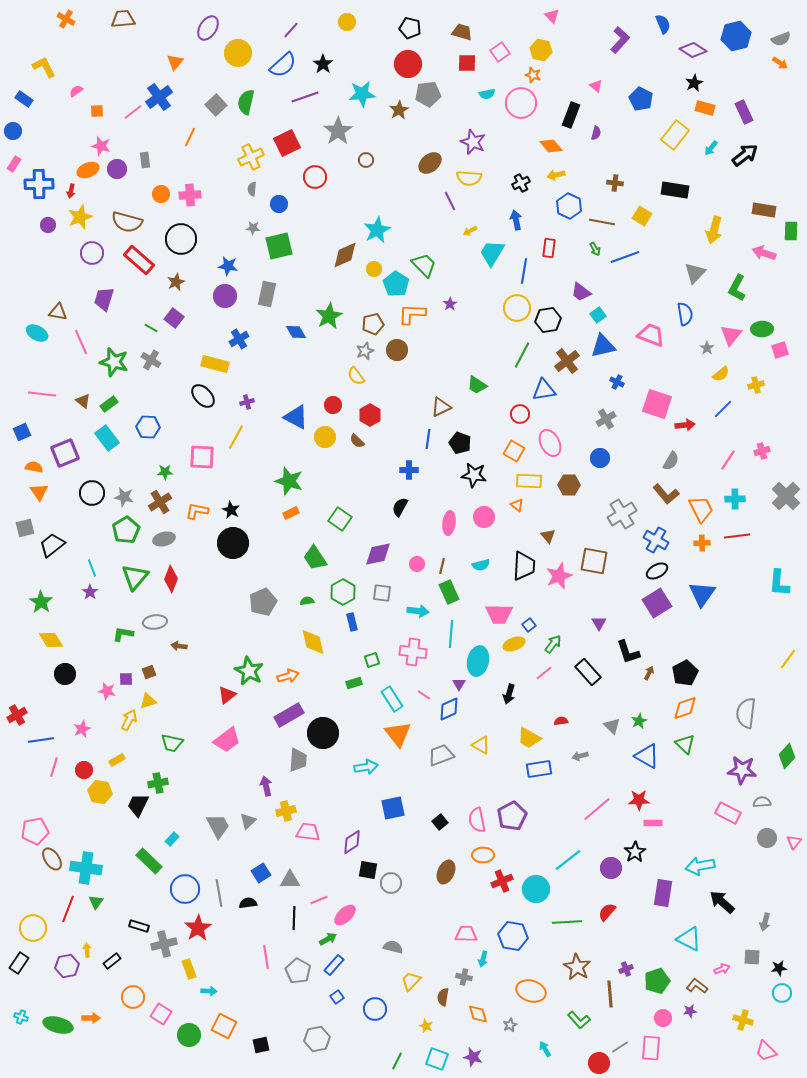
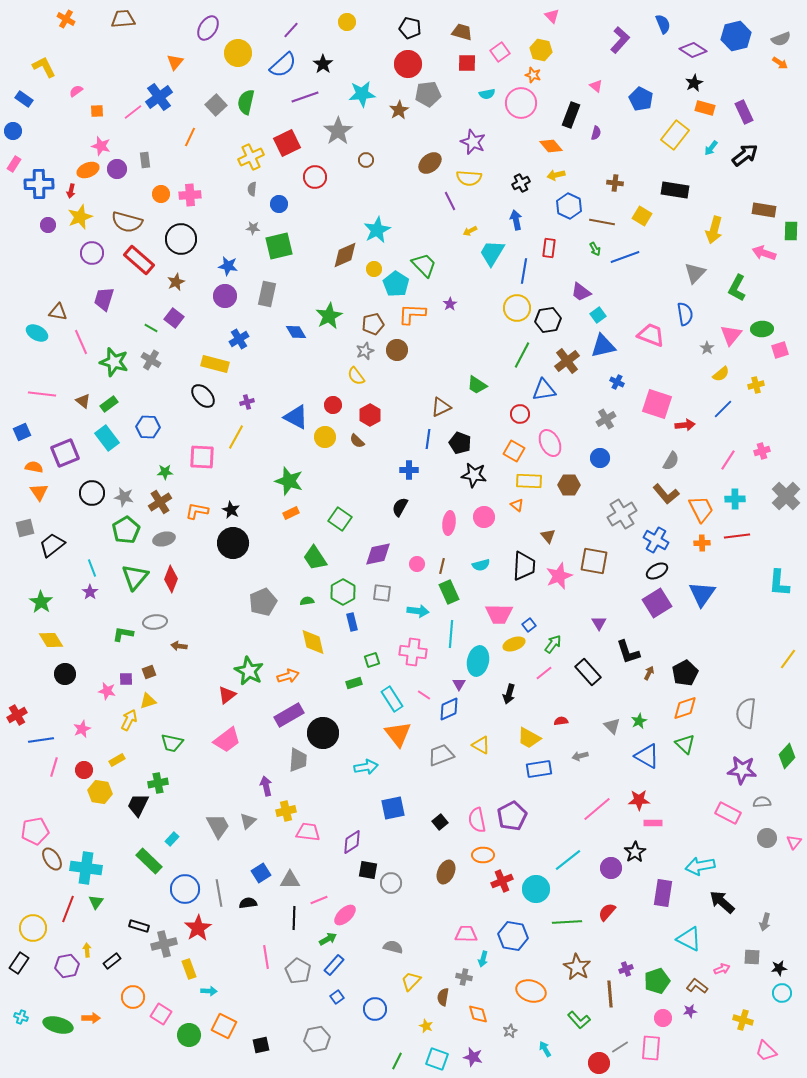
gray star at (510, 1025): moved 6 px down
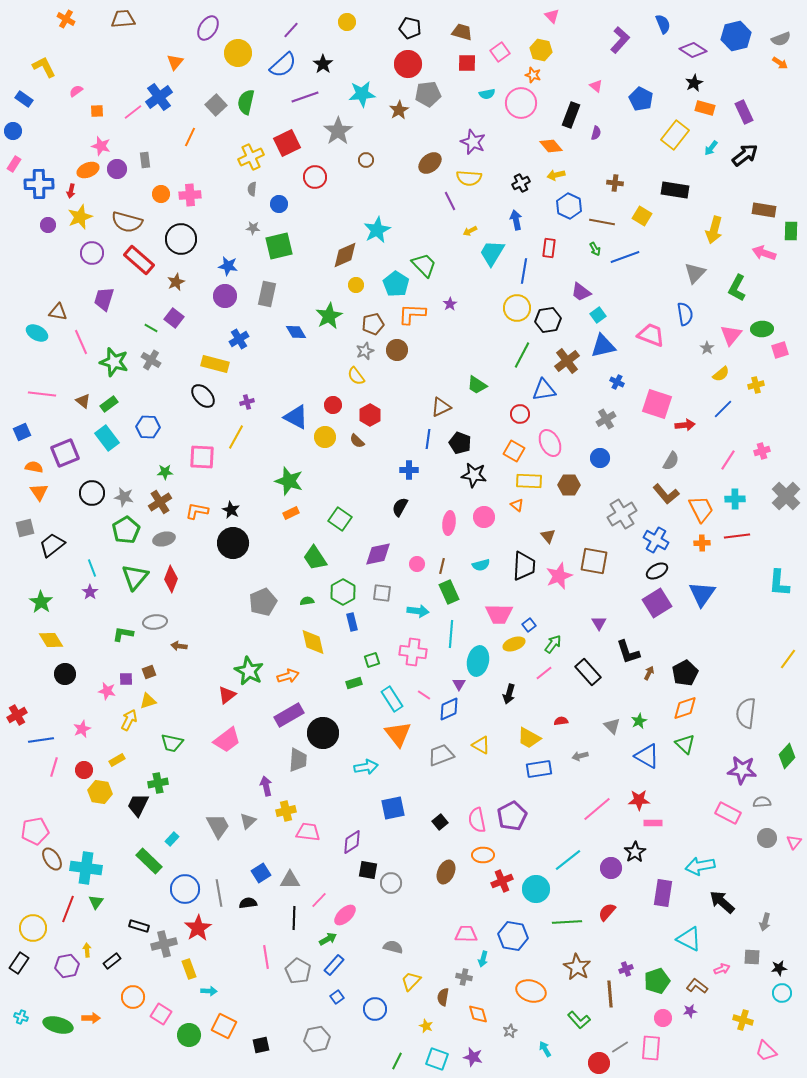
yellow circle at (374, 269): moved 18 px left, 16 px down
pink line at (319, 900): rotated 24 degrees counterclockwise
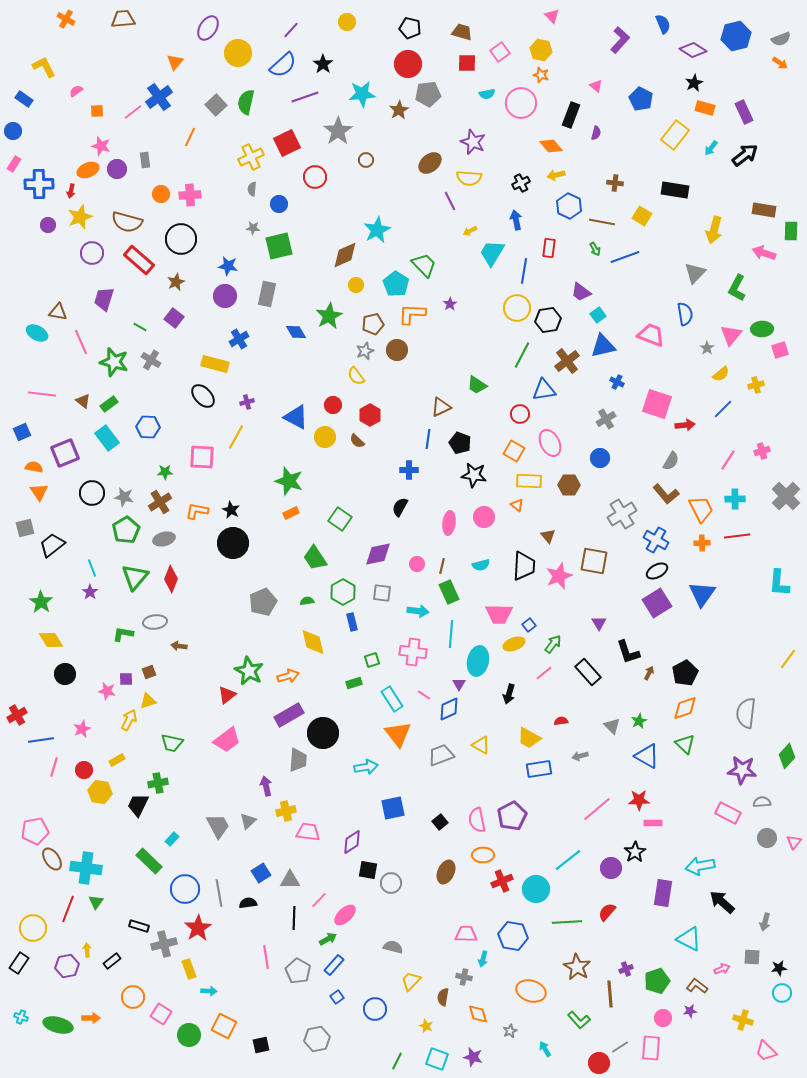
orange star at (533, 75): moved 8 px right
green line at (151, 328): moved 11 px left, 1 px up
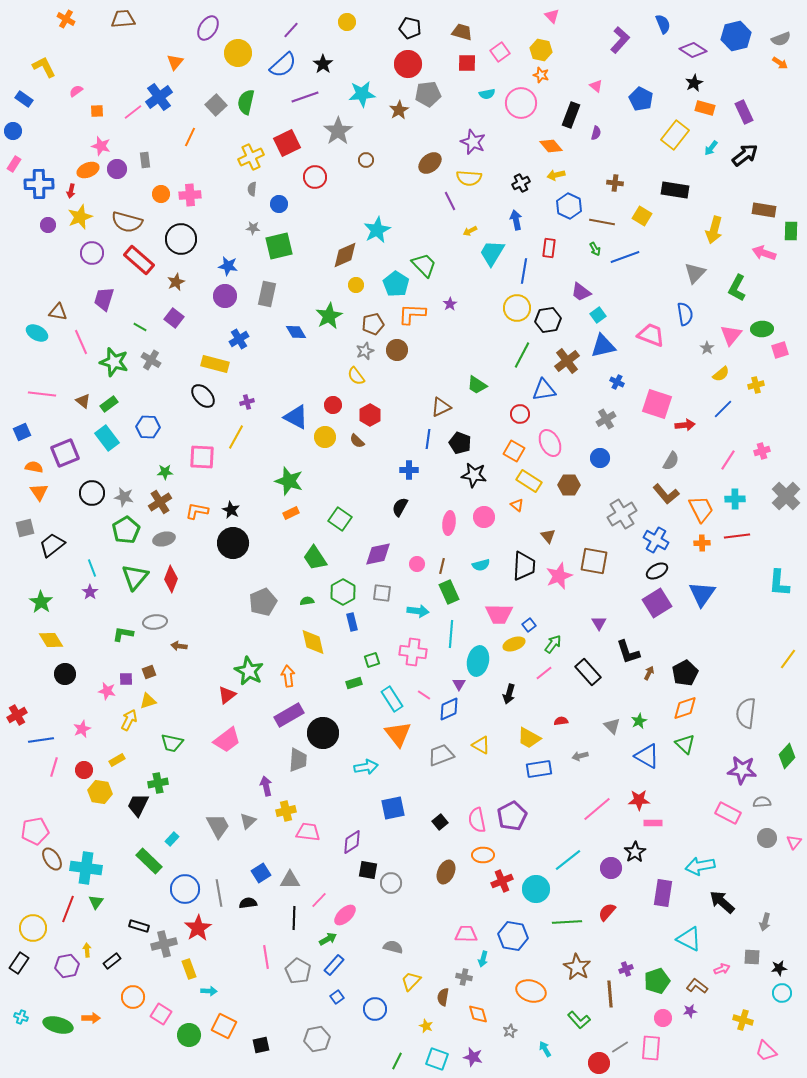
yellow rectangle at (529, 481): rotated 30 degrees clockwise
orange arrow at (288, 676): rotated 80 degrees counterclockwise
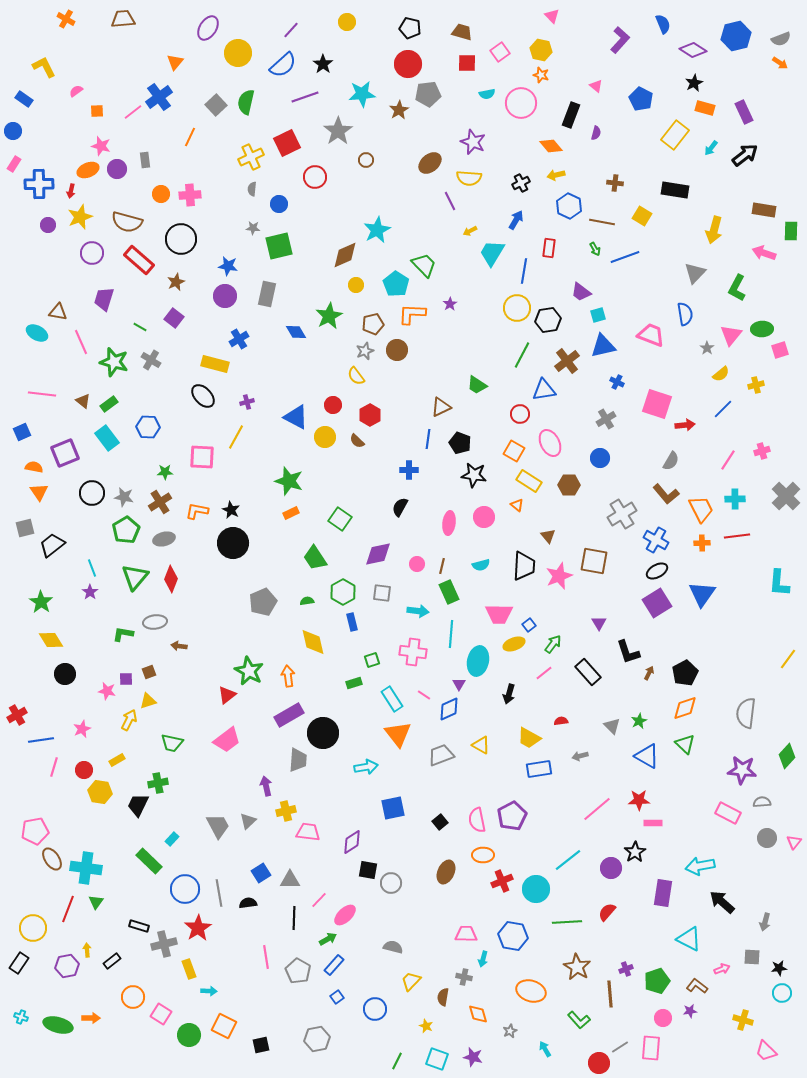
blue arrow at (516, 220): rotated 42 degrees clockwise
cyan square at (598, 315): rotated 21 degrees clockwise
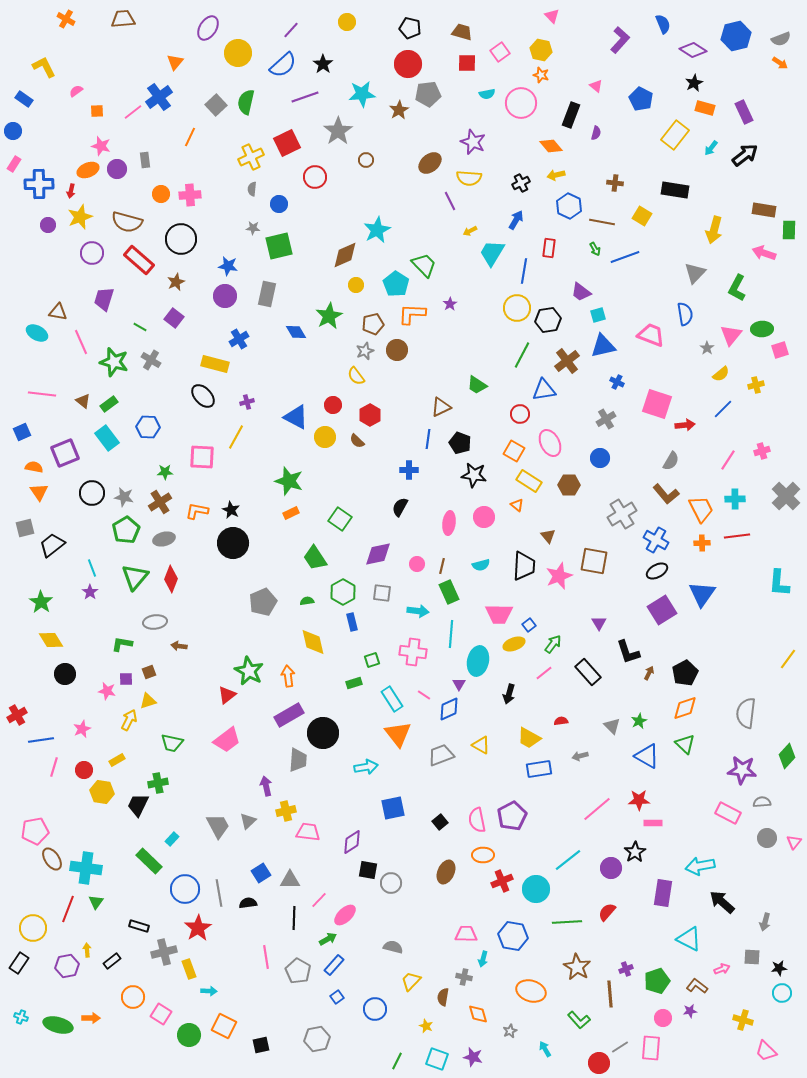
green rectangle at (791, 231): moved 2 px left, 1 px up
purple square at (657, 603): moved 5 px right, 7 px down
green L-shape at (123, 634): moved 1 px left, 10 px down
yellow hexagon at (100, 792): moved 2 px right
gray cross at (164, 944): moved 8 px down
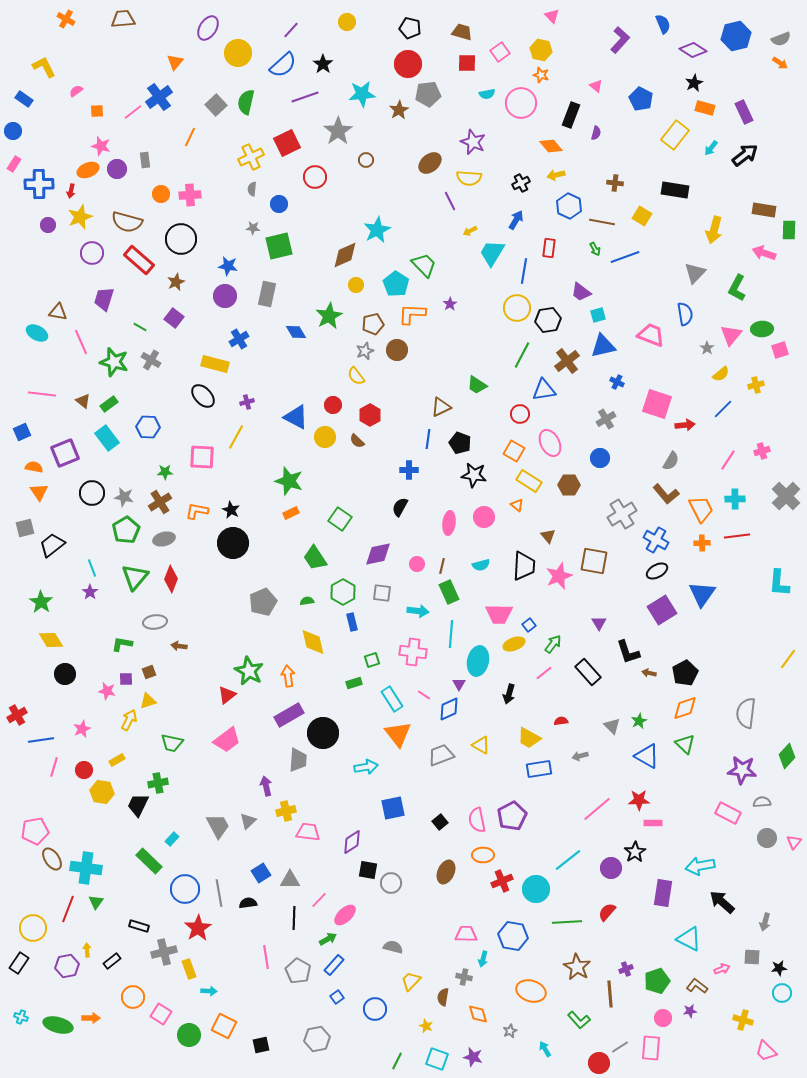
brown arrow at (649, 673): rotated 104 degrees counterclockwise
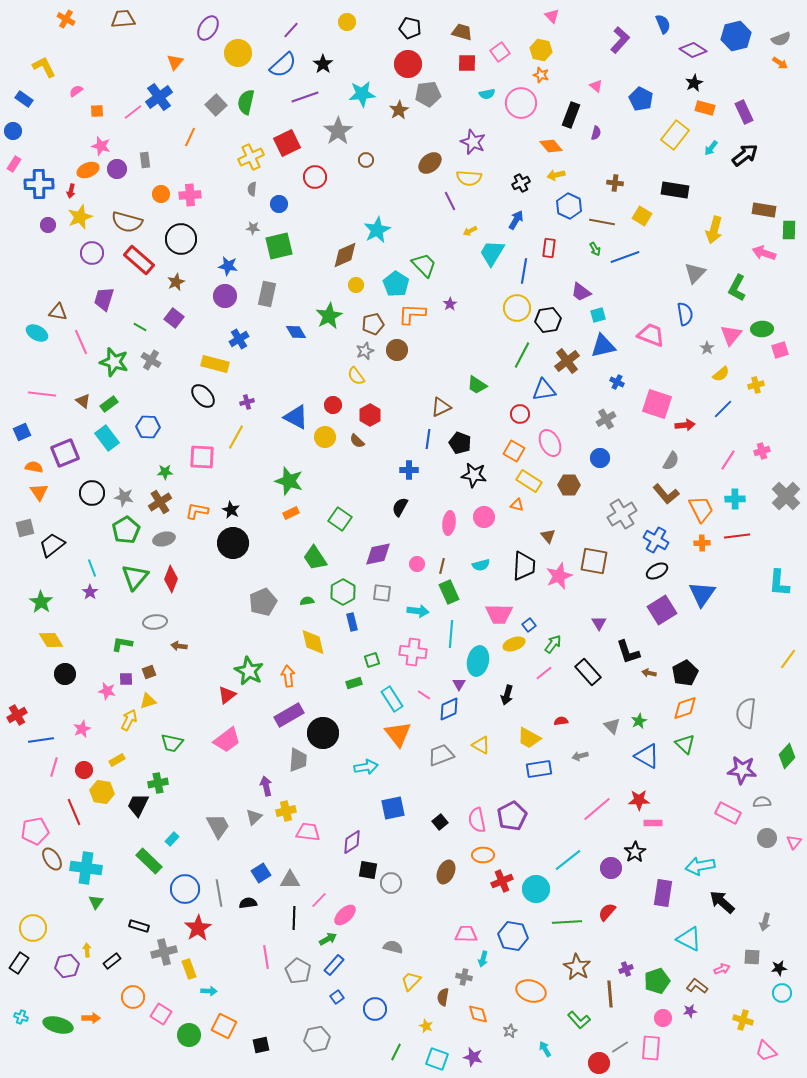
orange triangle at (517, 505): rotated 24 degrees counterclockwise
black arrow at (509, 694): moved 2 px left, 1 px down
gray triangle at (248, 821): moved 6 px right, 4 px up
red line at (68, 909): moved 6 px right, 97 px up; rotated 44 degrees counterclockwise
green line at (397, 1061): moved 1 px left, 9 px up
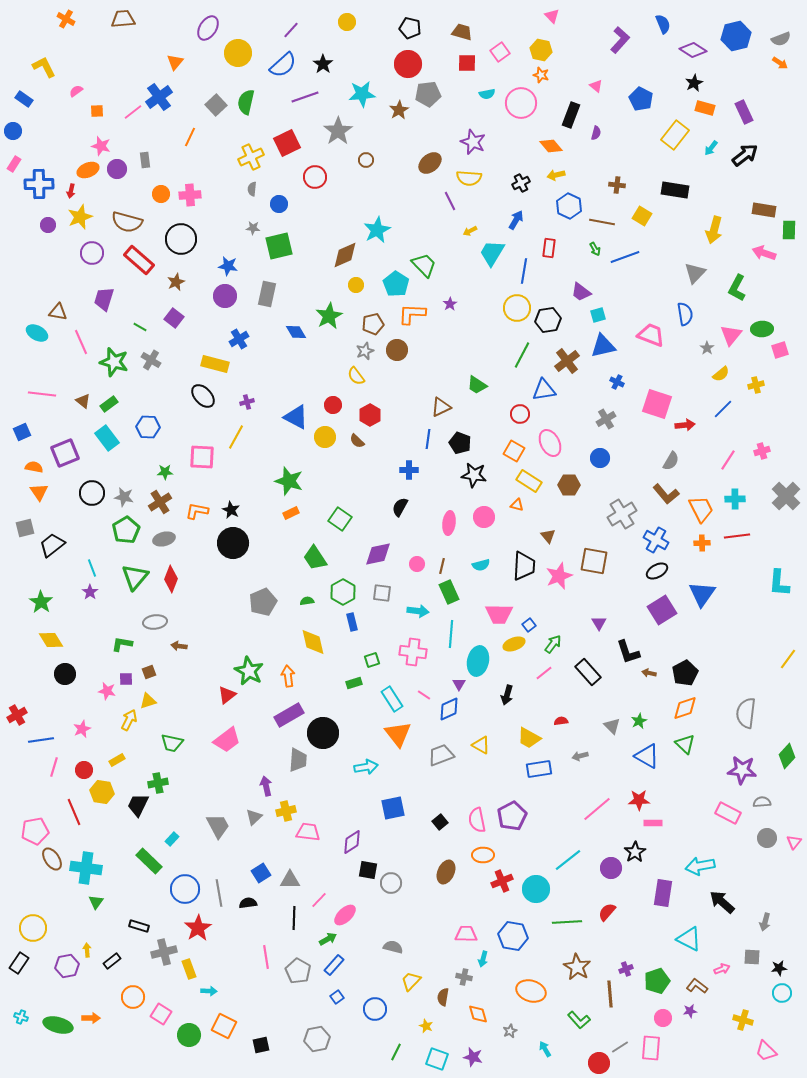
brown cross at (615, 183): moved 2 px right, 2 px down
